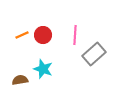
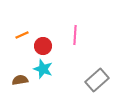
red circle: moved 11 px down
gray rectangle: moved 3 px right, 26 px down
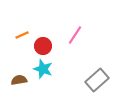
pink line: rotated 30 degrees clockwise
brown semicircle: moved 1 px left
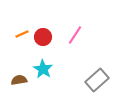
orange line: moved 1 px up
red circle: moved 9 px up
cyan star: rotated 12 degrees clockwise
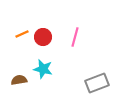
pink line: moved 2 px down; rotated 18 degrees counterclockwise
cyan star: rotated 18 degrees counterclockwise
gray rectangle: moved 3 px down; rotated 20 degrees clockwise
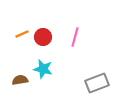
brown semicircle: moved 1 px right
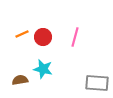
gray rectangle: rotated 25 degrees clockwise
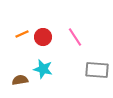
pink line: rotated 48 degrees counterclockwise
gray rectangle: moved 13 px up
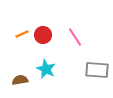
red circle: moved 2 px up
cyan star: moved 3 px right; rotated 12 degrees clockwise
